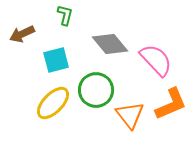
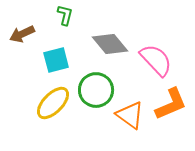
orange triangle: rotated 16 degrees counterclockwise
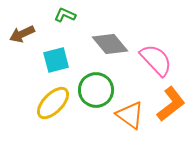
green L-shape: rotated 80 degrees counterclockwise
orange L-shape: rotated 15 degrees counterclockwise
